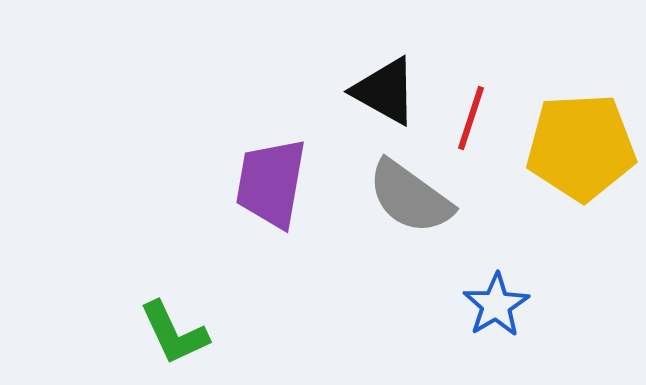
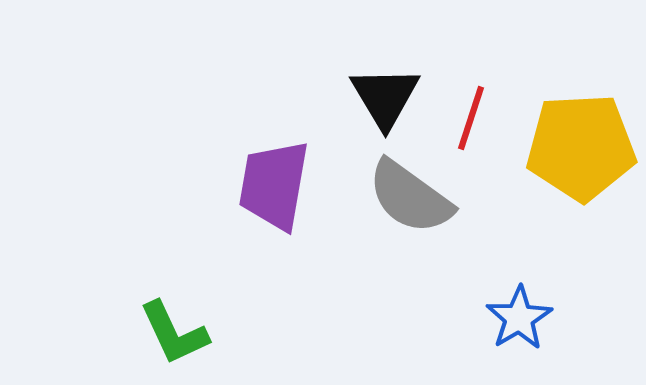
black triangle: moved 6 px down; rotated 30 degrees clockwise
purple trapezoid: moved 3 px right, 2 px down
blue star: moved 23 px right, 13 px down
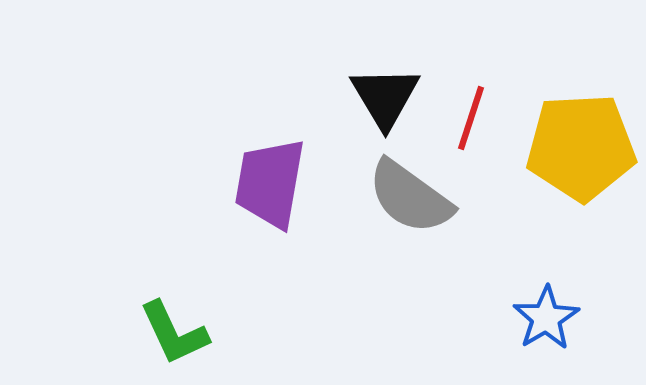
purple trapezoid: moved 4 px left, 2 px up
blue star: moved 27 px right
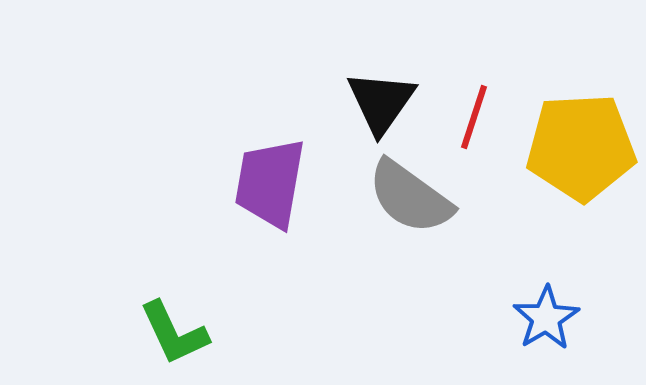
black triangle: moved 4 px left, 5 px down; rotated 6 degrees clockwise
red line: moved 3 px right, 1 px up
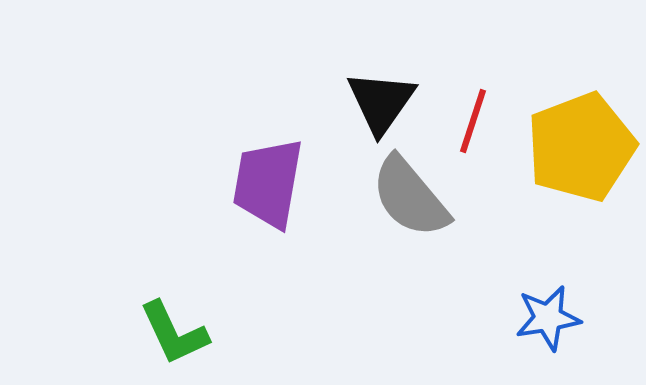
red line: moved 1 px left, 4 px down
yellow pentagon: rotated 18 degrees counterclockwise
purple trapezoid: moved 2 px left
gray semicircle: rotated 14 degrees clockwise
blue star: moved 2 px right; rotated 22 degrees clockwise
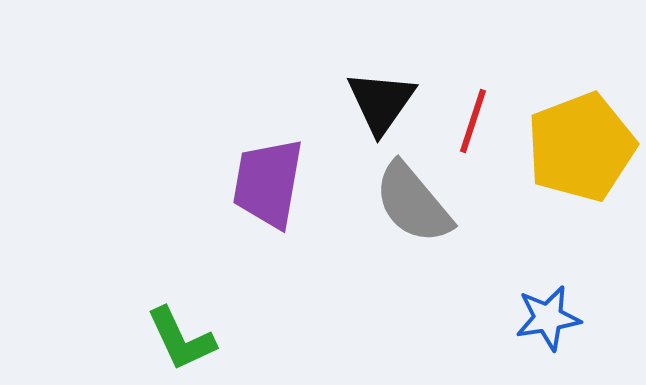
gray semicircle: moved 3 px right, 6 px down
green L-shape: moved 7 px right, 6 px down
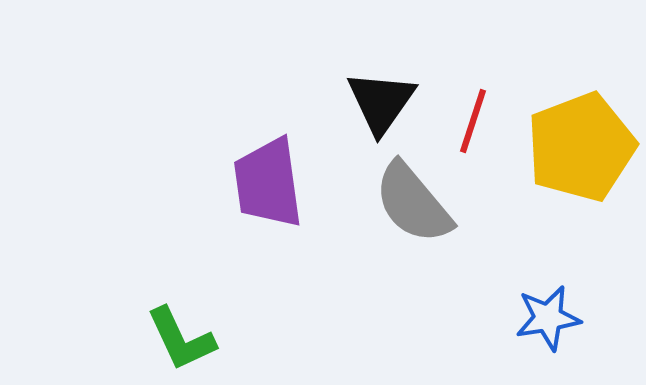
purple trapezoid: rotated 18 degrees counterclockwise
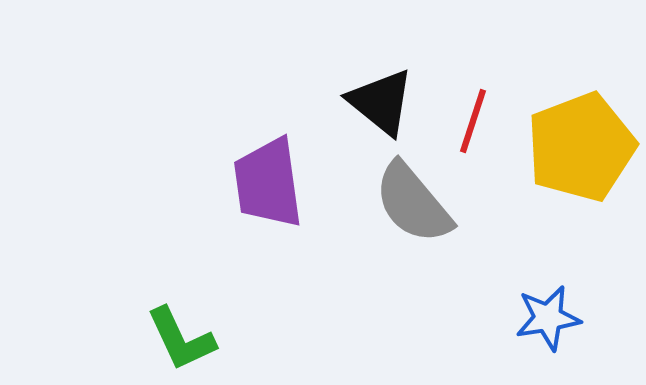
black triangle: rotated 26 degrees counterclockwise
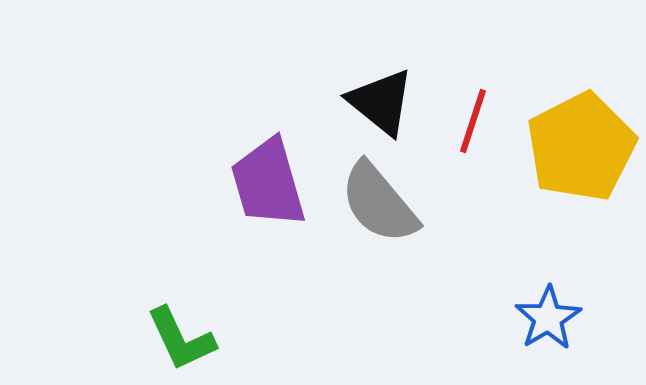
yellow pentagon: rotated 6 degrees counterclockwise
purple trapezoid: rotated 8 degrees counterclockwise
gray semicircle: moved 34 px left
blue star: rotated 22 degrees counterclockwise
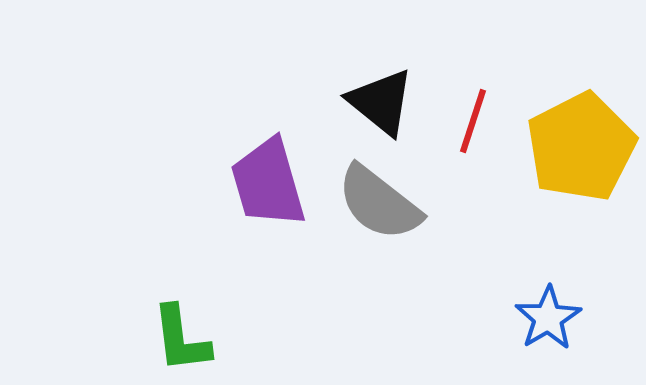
gray semicircle: rotated 12 degrees counterclockwise
green L-shape: rotated 18 degrees clockwise
